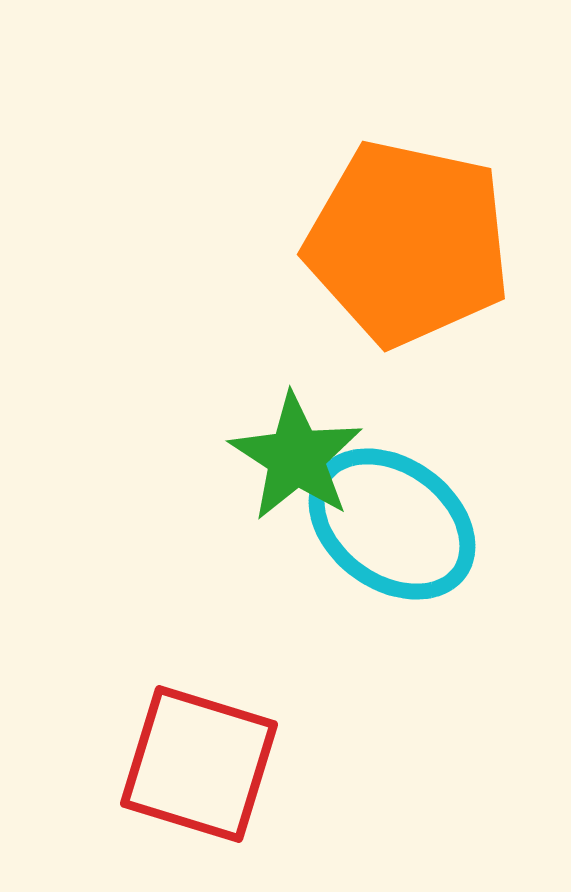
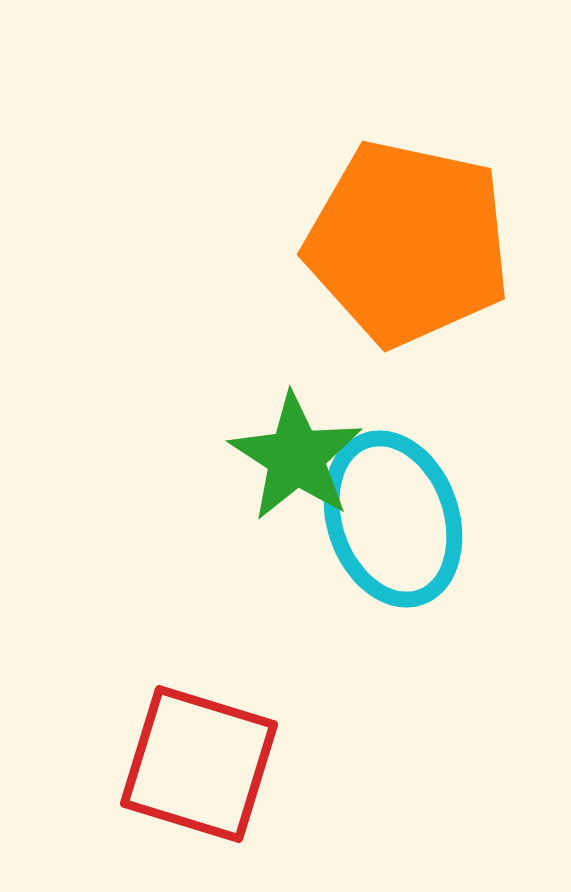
cyan ellipse: moved 1 px right, 5 px up; rotated 35 degrees clockwise
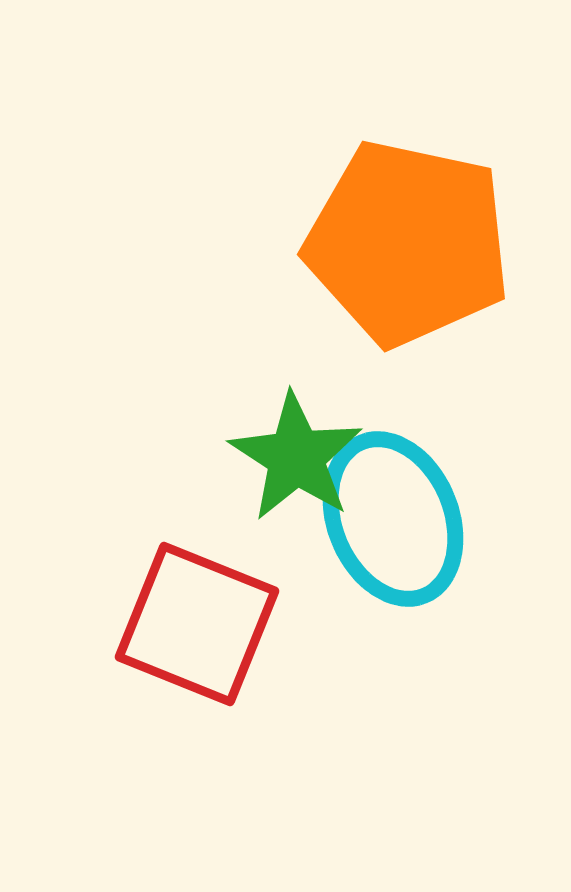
cyan ellipse: rotated 3 degrees counterclockwise
red square: moved 2 px left, 140 px up; rotated 5 degrees clockwise
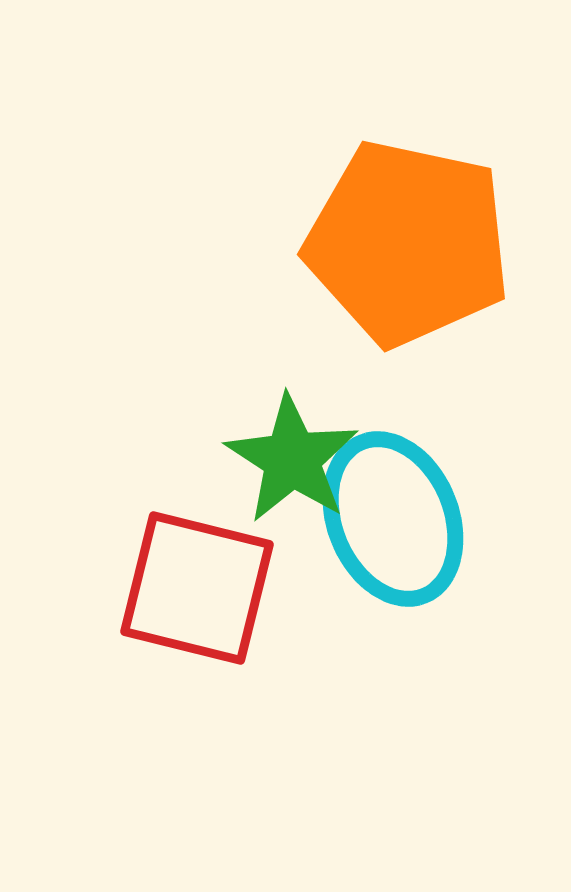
green star: moved 4 px left, 2 px down
red square: moved 36 px up; rotated 8 degrees counterclockwise
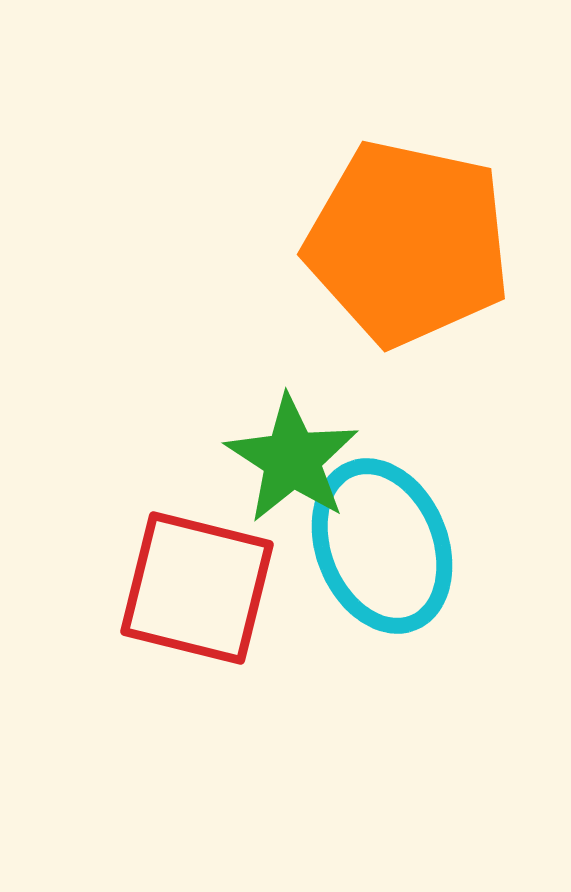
cyan ellipse: moved 11 px left, 27 px down
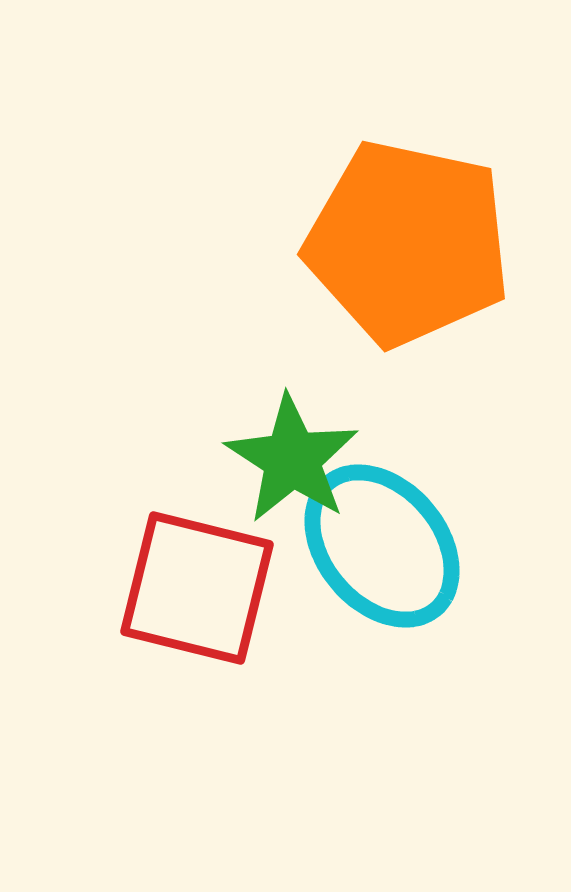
cyan ellipse: rotated 18 degrees counterclockwise
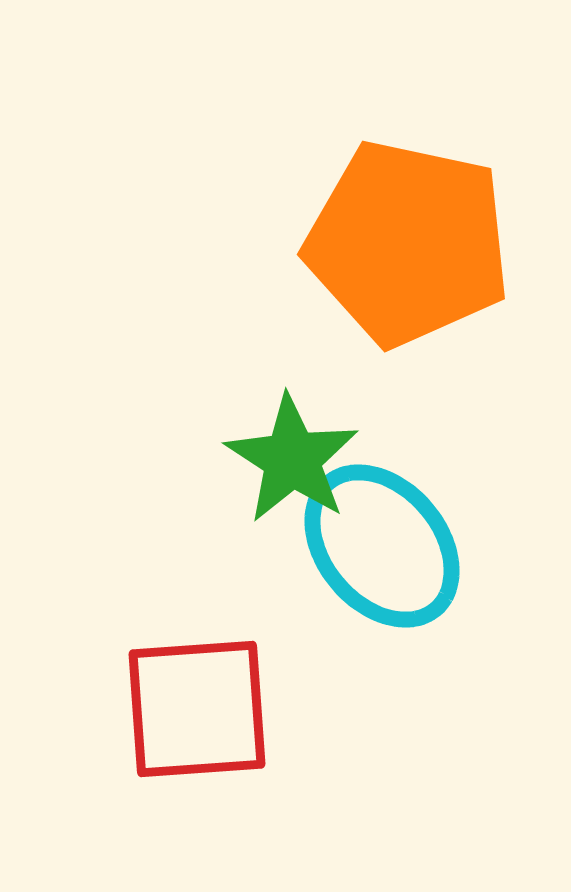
red square: moved 121 px down; rotated 18 degrees counterclockwise
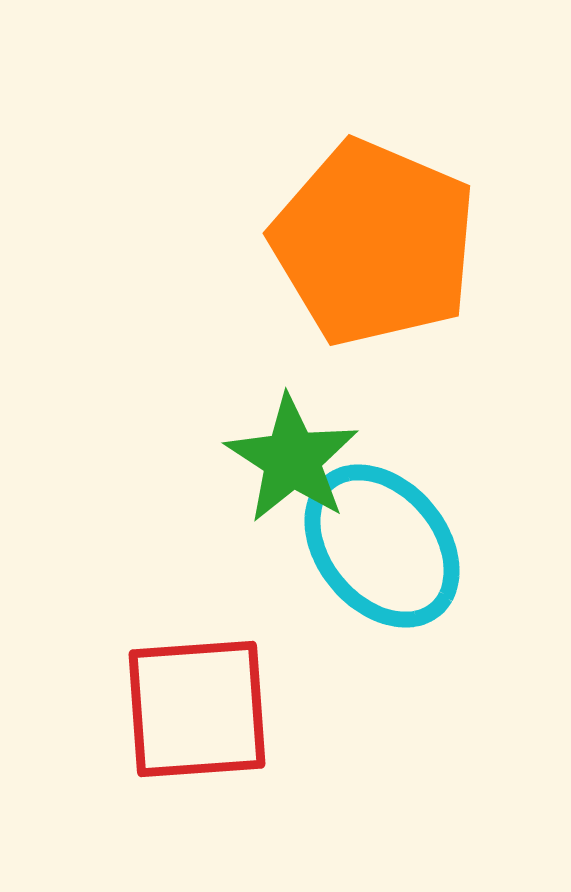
orange pentagon: moved 34 px left; rotated 11 degrees clockwise
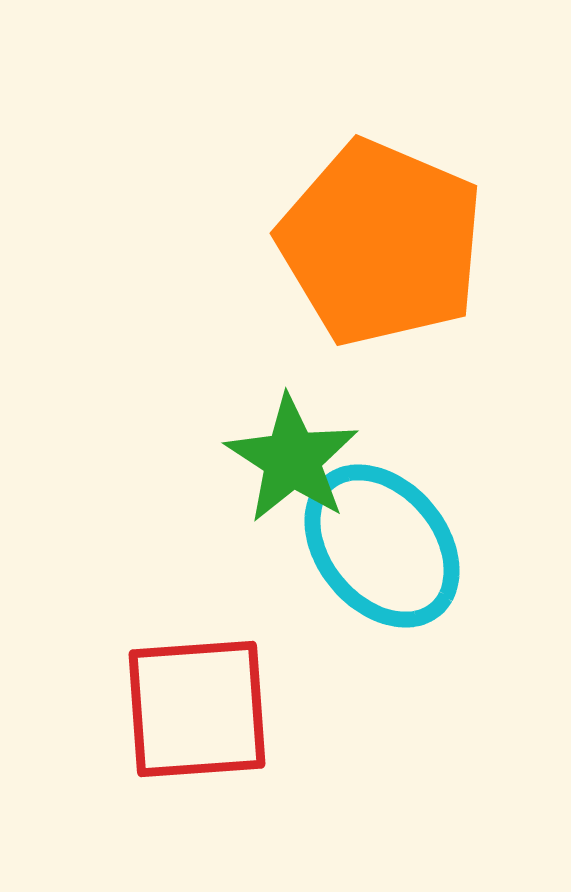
orange pentagon: moved 7 px right
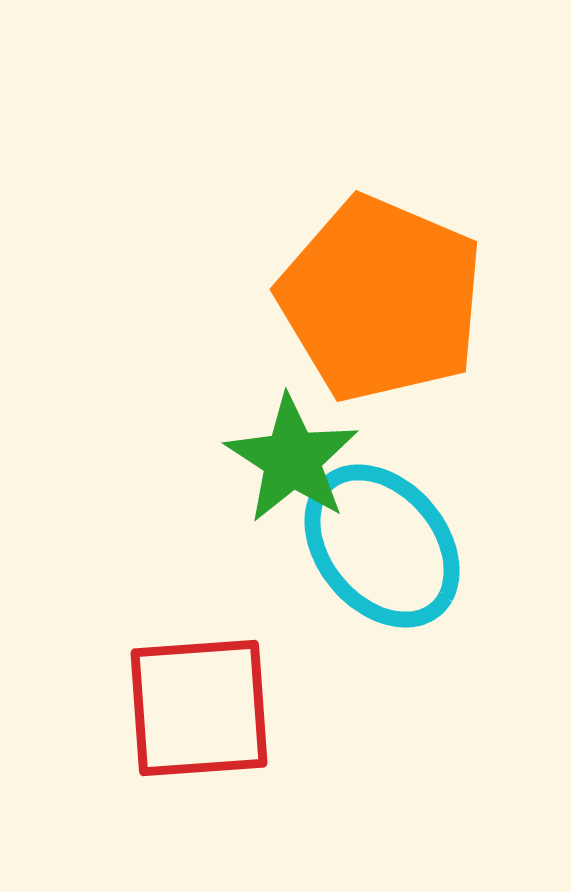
orange pentagon: moved 56 px down
red square: moved 2 px right, 1 px up
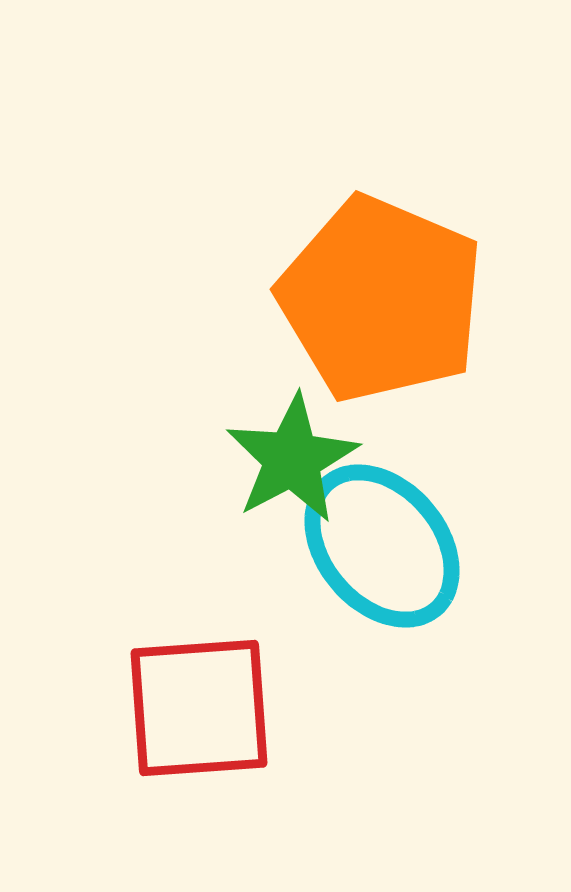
green star: rotated 11 degrees clockwise
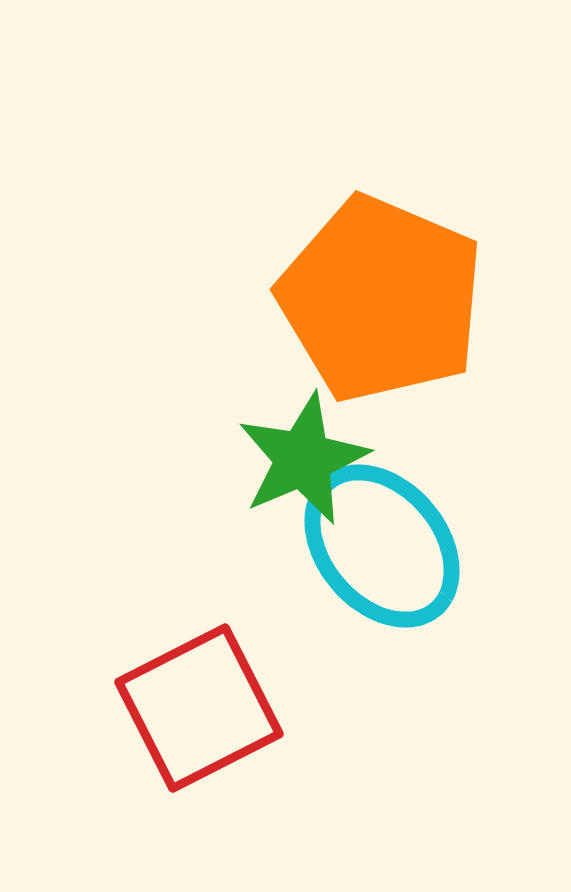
green star: moved 11 px right; rotated 5 degrees clockwise
red square: rotated 23 degrees counterclockwise
